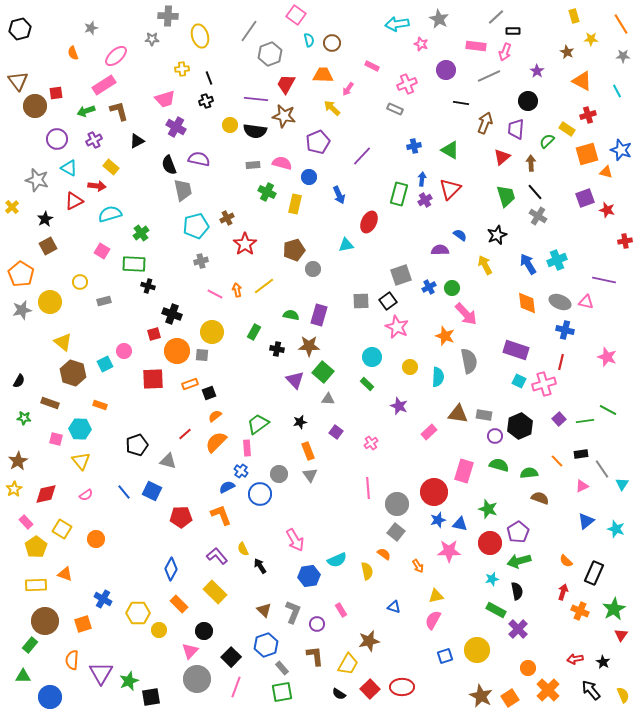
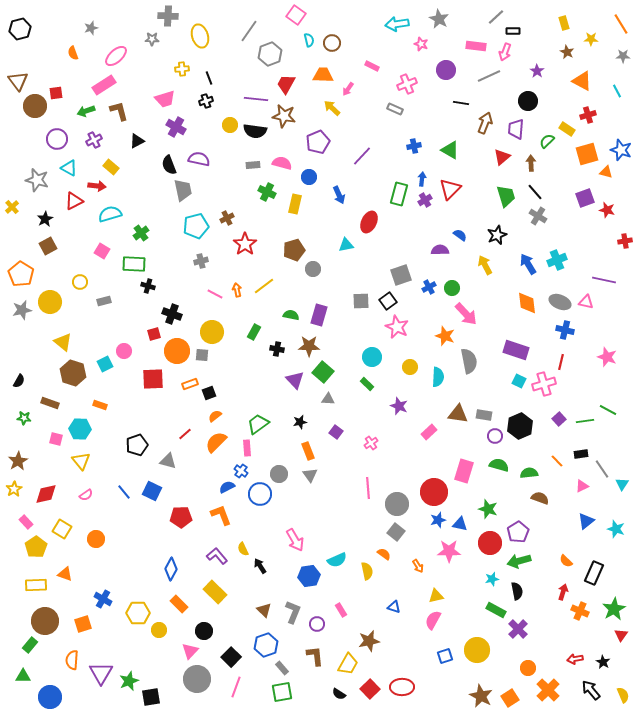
yellow rectangle at (574, 16): moved 10 px left, 7 px down
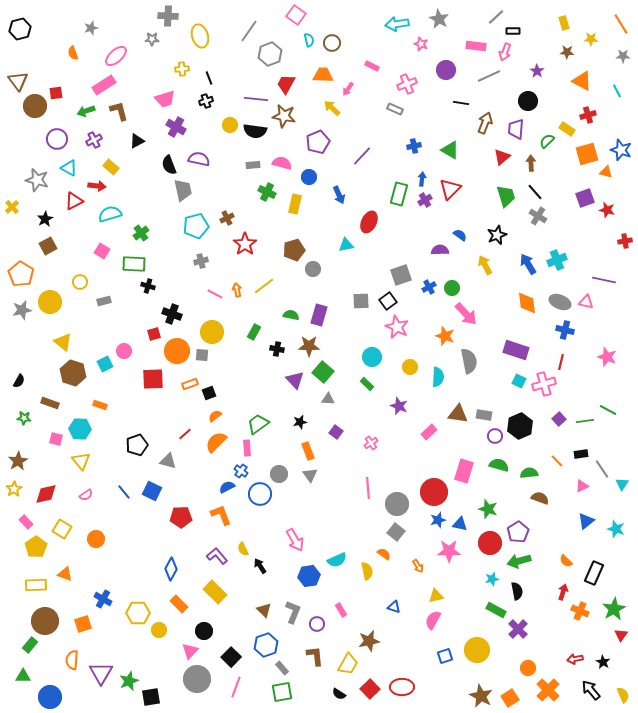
brown star at (567, 52): rotated 24 degrees counterclockwise
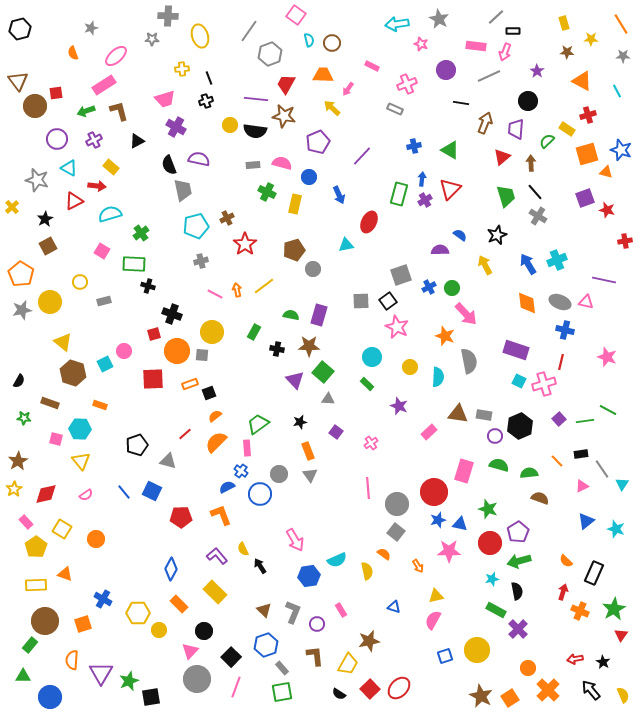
red ellipse at (402, 687): moved 3 px left, 1 px down; rotated 45 degrees counterclockwise
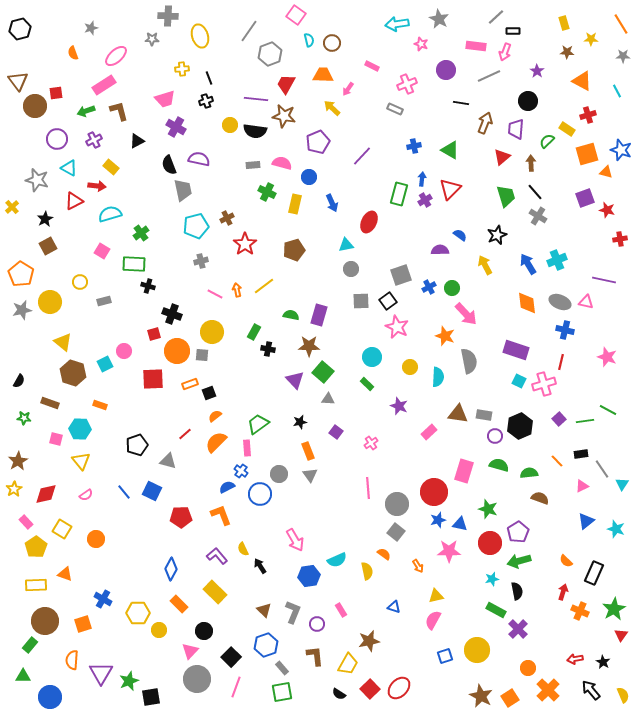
blue arrow at (339, 195): moved 7 px left, 8 px down
red cross at (625, 241): moved 5 px left, 2 px up
gray circle at (313, 269): moved 38 px right
black cross at (277, 349): moved 9 px left
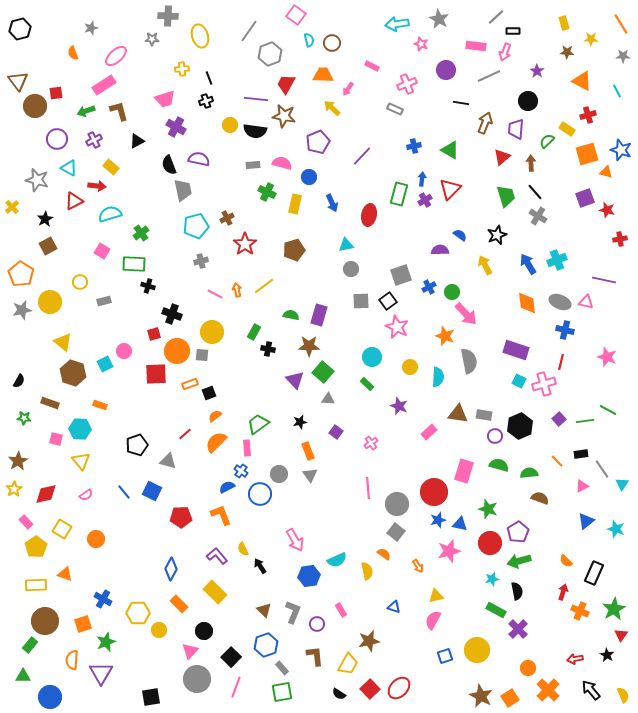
red ellipse at (369, 222): moved 7 px up; rotated 15 degrees counterclockwise
green circle at (452, 288): moved 4 px down
red square at (153, 379): moved 3 px right, 5 px up
pink star at (449, 551): rotated 15 degrees counterclockwise
black star at (603, 662): moved 4 px right, 7 px up
green star at (129, 681): moved 23 px left, 39 px up
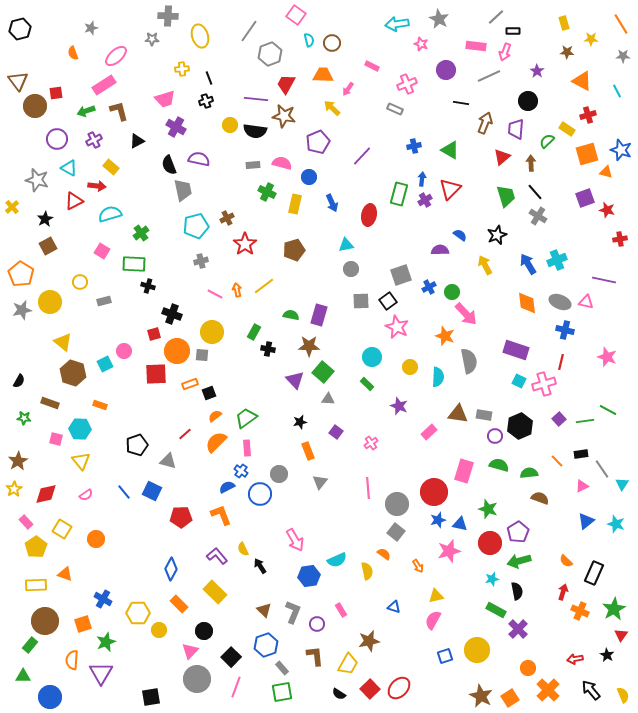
green trapezoid at (258, 424): moved 12 px left, 6 px up
gray triangle at (310, 475): moved 10 px right, 7 px down; rotated 14 degrees clockwise
cyan star at (616, 529): moved 5 px up
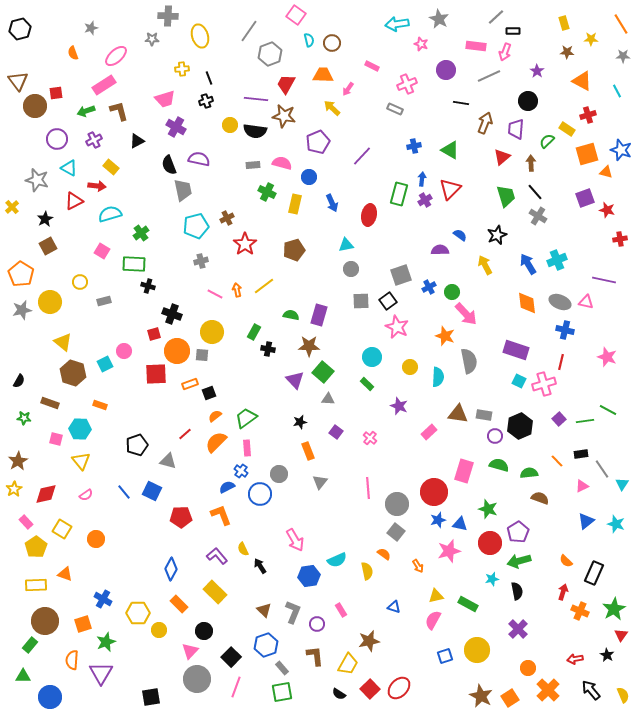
pink cross at (371, 443): moved 1 px left, 5 px up; rotated 16 degrees counterclockwise
green rectangle at (496, 610): moved 28 px left, 6 px up
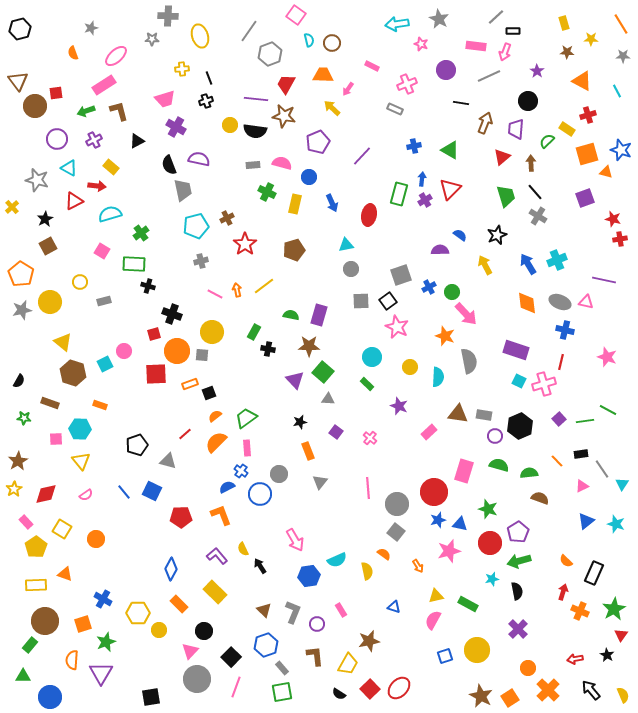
red star at (607, 210): moved 6 px right, 9 px down
pink square at (56, 439): rotated 16 degrees counterclockwise
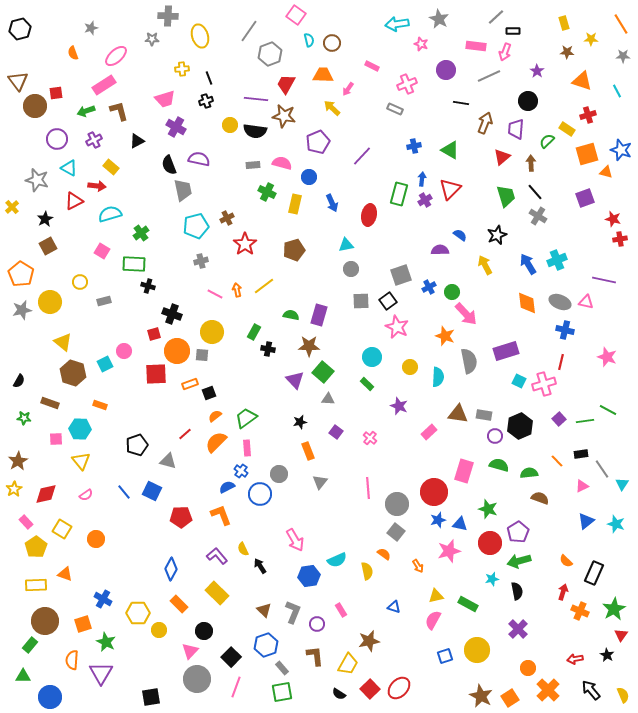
orange triangle at (582, 81): rotated 10 degrees counterclockwise
purple rectangle at (516, 350): moved 10 px left, 1 px down; rotated 35 degrees counterclockwise
yellow rectangle at (215, 592): moved 2 px right, 1 px down
green star at (106, 642): rotated 24 degrees counterclockwise
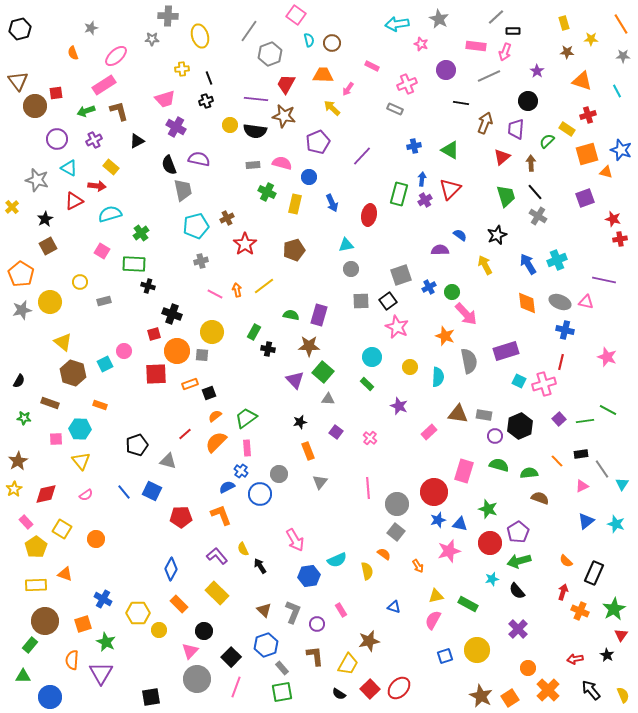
black semicircle at (517, 591): rotated 150 degrees clockwise
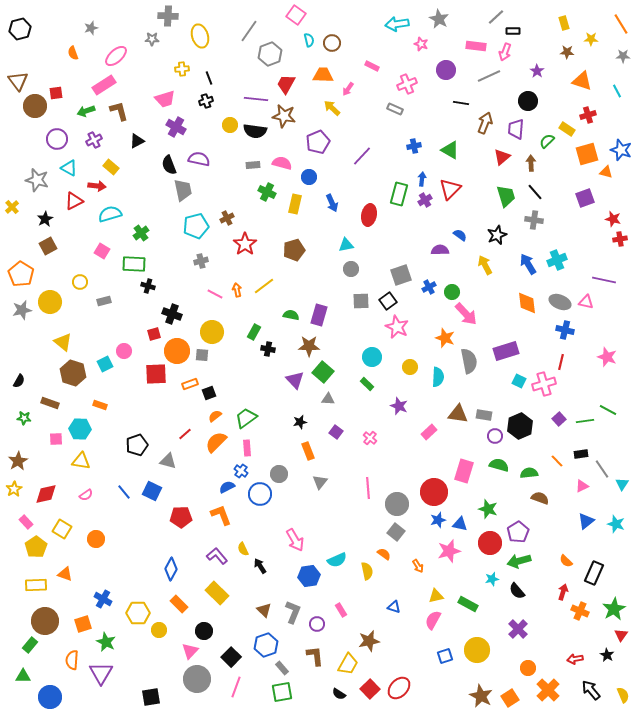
gray cross at (538, 216): moved 4 px left, 4 px down; rotated 24 degrees counterclockwise
orange star at (445, 336): moved 2 px down
yellow triangle at (81, 461): rotated 42 degrees counterclockwise
